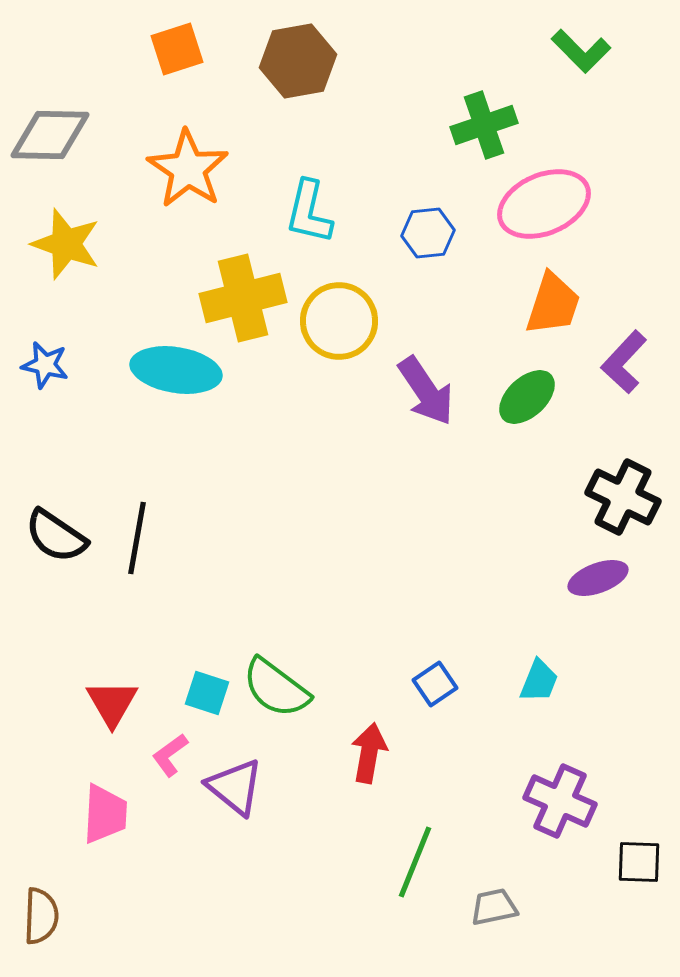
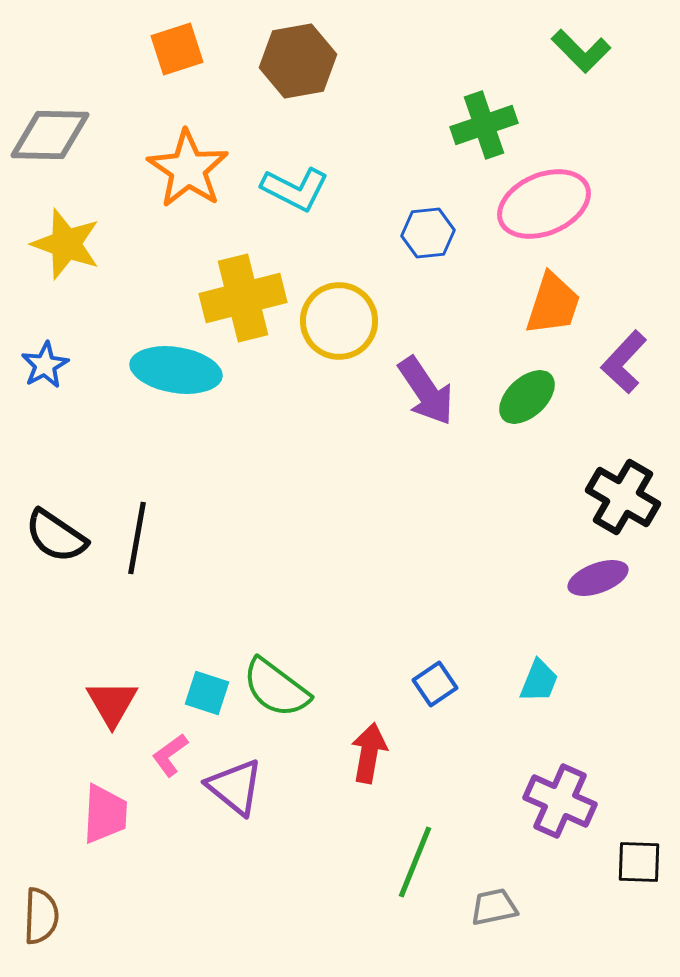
cyan L-shape: moved 14 px left, 23 px up; rotated 76 degrees counterclockwise
blue star: rotated 30 degrees clockwise
black cross: rotated 4 degrees clockwise
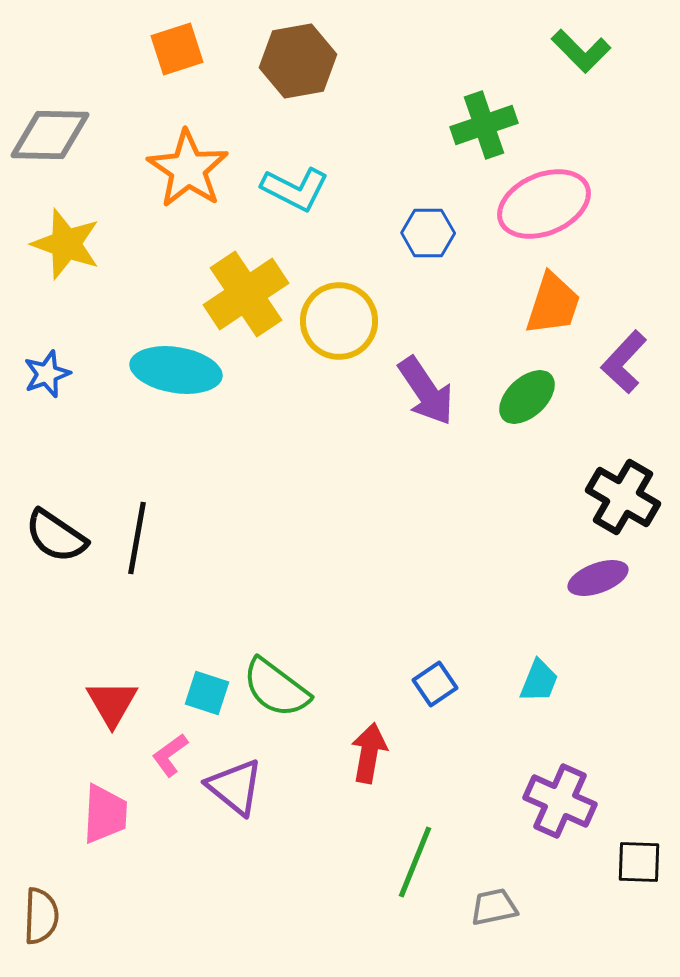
blue hexagon: rotated 6 degrees clockwise
yellow cross: moved 3 px right, 4 px up; rotated 20 degrees counterclockwise
blue star: moved 2 px right, 9 px down; rotated 9 degrees clockwise
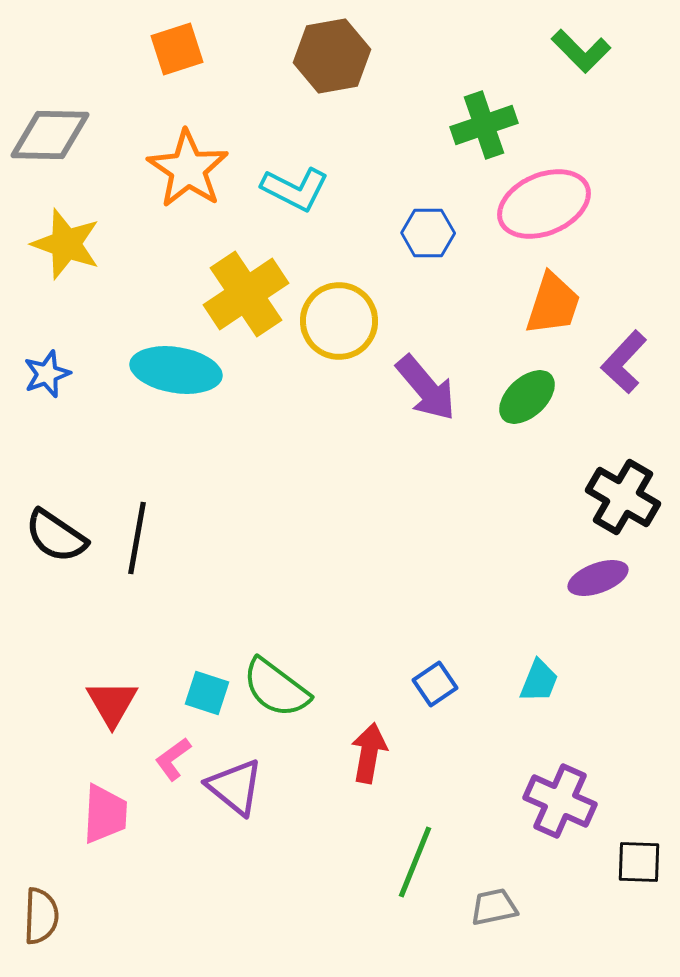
brown hexagon: moved 34 px right, 5 px up
purple arrow: moved 3 px up; rotated 6 degrees counterclockwise
pink L-shape: moved 3 px right, 4 px down
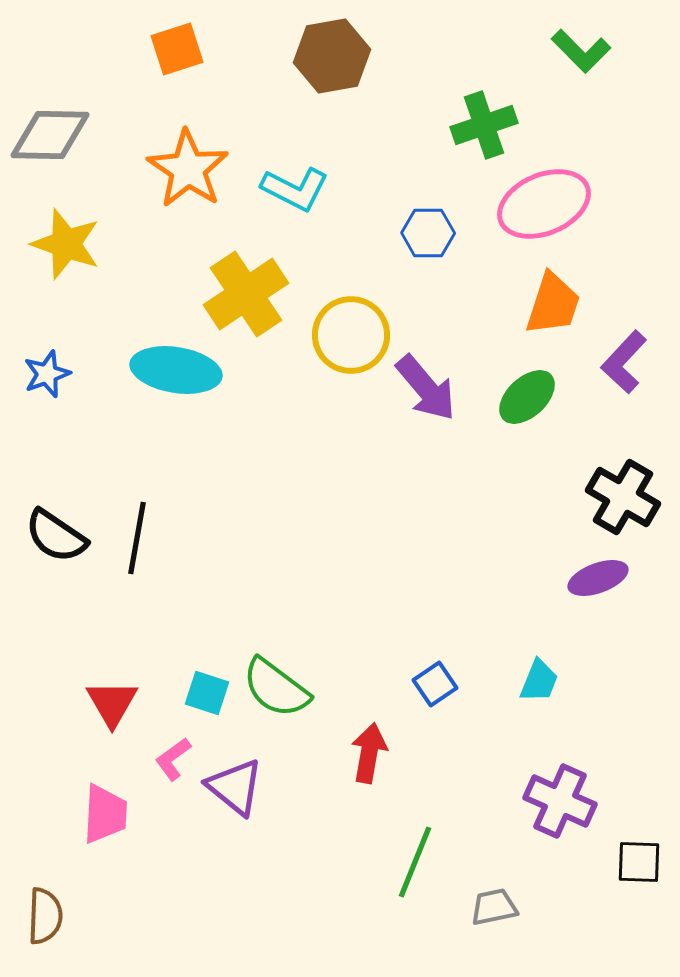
yellow circle: moved 12 px right, 14 px down
brown semicircle: moved 4 px right
